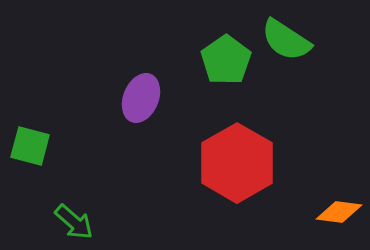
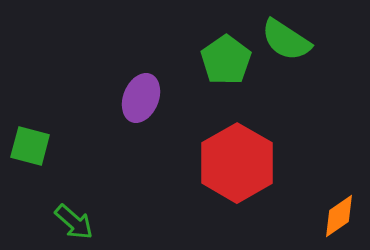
orange diamond: moved 4 px down; rotated 42 degrees counterclockwise
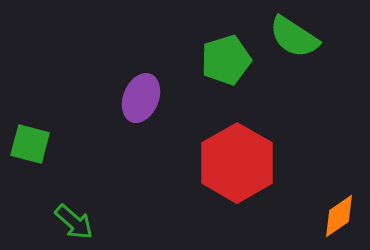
green semicircle: moved 8 px right, 3 px up
green pentagon: rotated 18 degrees clockwise
green square: moved 2 px up
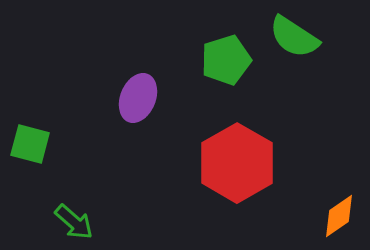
purple ellipse: moved 3 px left
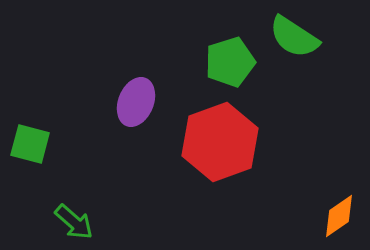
green pentagon: moved 4 px right, 2 px down
purple ellipse: moved 2 px left, 4 px down
red hexagon: moved 17 px left, 21 px up; rotated 10 degrees clockwise
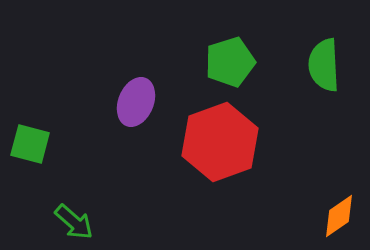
green semicircle: moved 30 px right, 28 px down; rotated 54 degrees clockwise
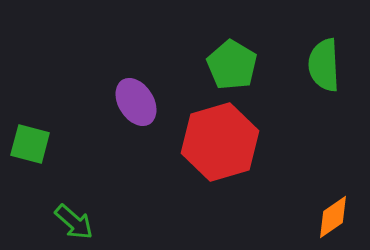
green pentagon: moved 2 px right, 3 px down; rotated 24 degrees counterclockwise
purple ellipse: rotated 54 degrees counterclockwise
red hexagon: rotated 4 degrees clockwise
orange diamond: moved 6 px left, 1 px down
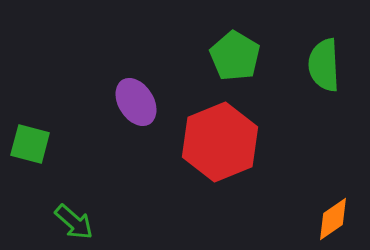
green pentagon: moved 3 px right, 9 px up
red hexagon: rotated 6 degrees counterclockwise
orange diamond: moved 2 px down
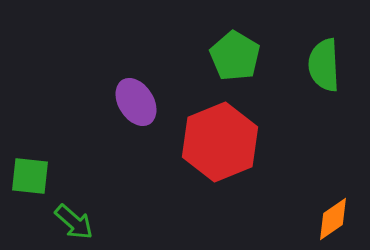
green square: moved 32 px down; rotated 9 degrees counterclockwise
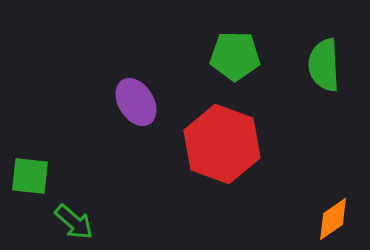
green pentagon: rotated 30 degrees counterclockwise
red hexagon: moved 2 px right, 2 px down; rotated 18 degrees counterclockwise
